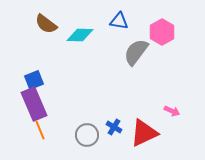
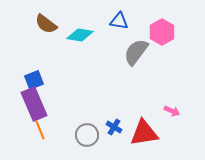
cyan diamond: rotated 8 degrees clockwise
red triangle: rotated 16 degrees clockwise
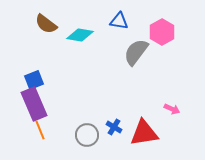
pink arrow: moved 2 px up
